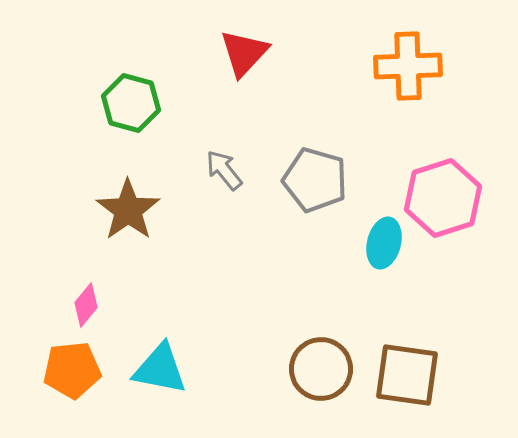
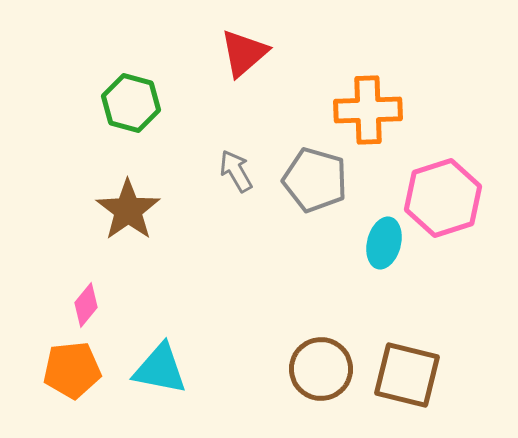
red triangle: rotated 6 degrees clockwise
orange cross: moved 40 px left, 44 px down
gray arrow: moved 12 px right, 1 px down; rotated 9 degrees clockwise
brown square: rotated 6 degrees clockwise
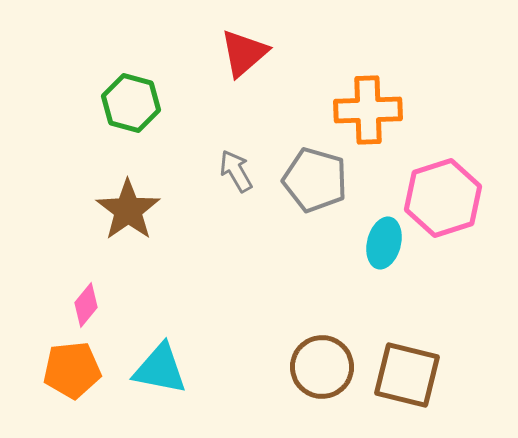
brown circle: moved 1 px right, 2 px up
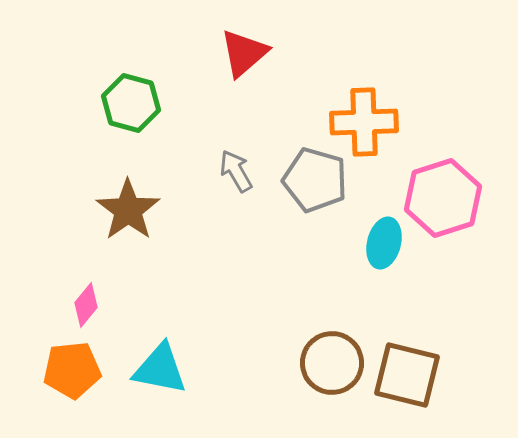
orange cross: moved 4 px left, 12 px down
brown circle: moved 10 px right, 4 px up
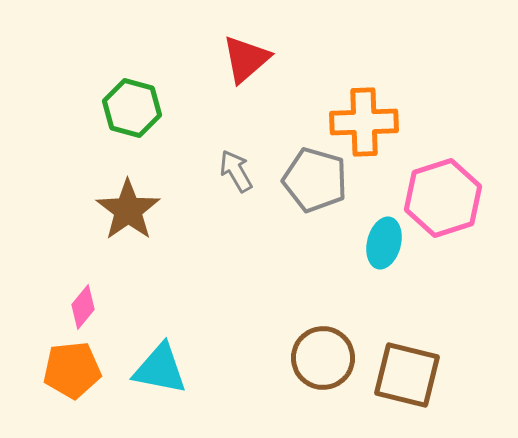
red triangle: moved 2 px right, 6 px down
green hexagon: moved 1 px right, 5 px down
pink diamond: moved 3 px left, 2 px down
brown circle: moved 9 px left, 5 px up
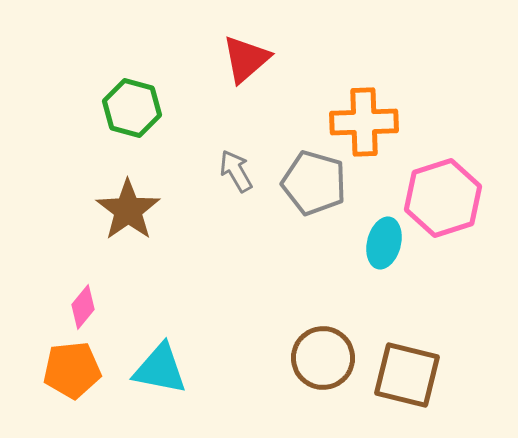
gray pentagon: moved 1 px left, 3 px down
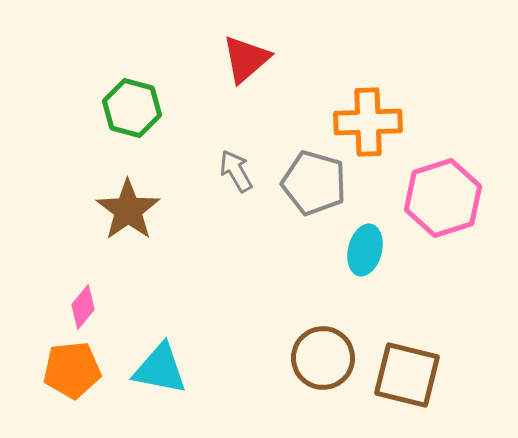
orange cross: moved 4 px right
cyan ellipse: moved 19 px left, 7 px down
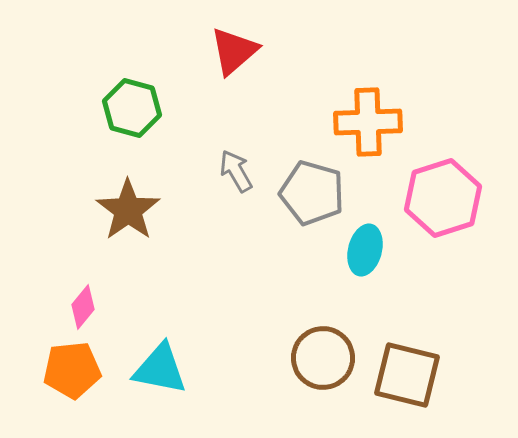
red triangle: moved 12 px left, 8 px up
gray pentagon: moved 2 px left, 10 px down
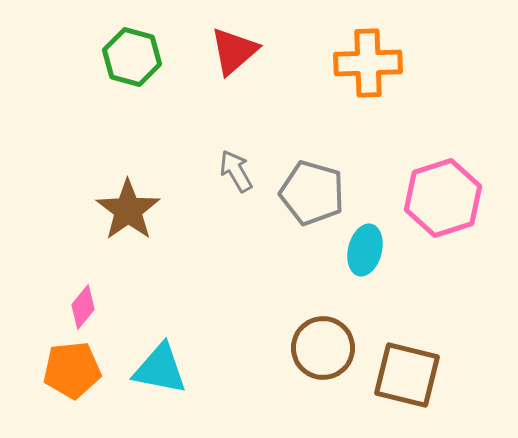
green hexagon: moved 51 px up
orange cross: moved 59 px up
brown circle: moved 10 px up
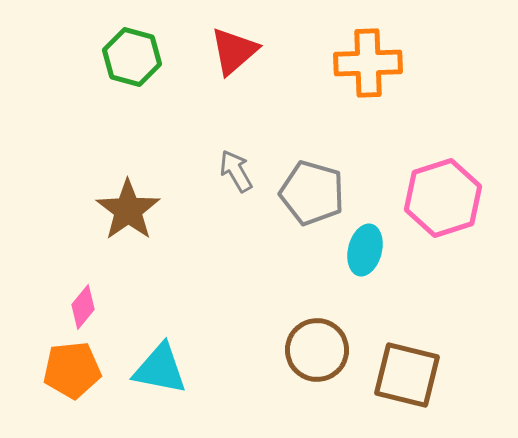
brown circle: moved 6 px left, 2 px down
